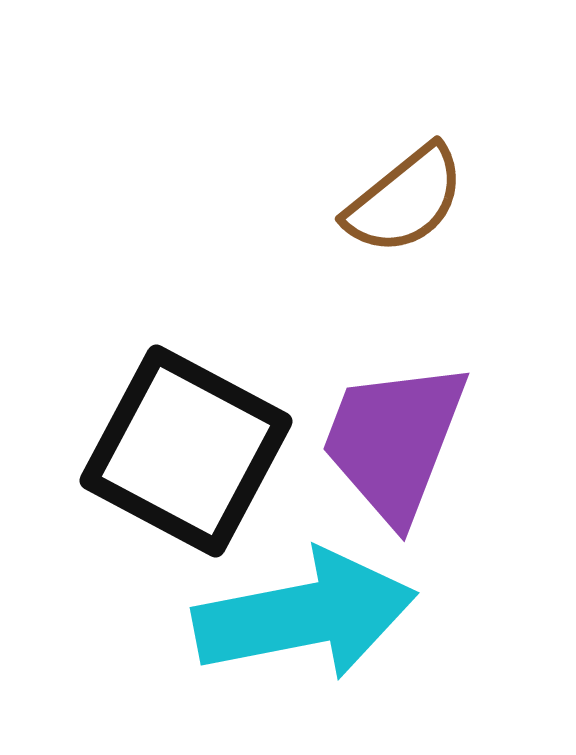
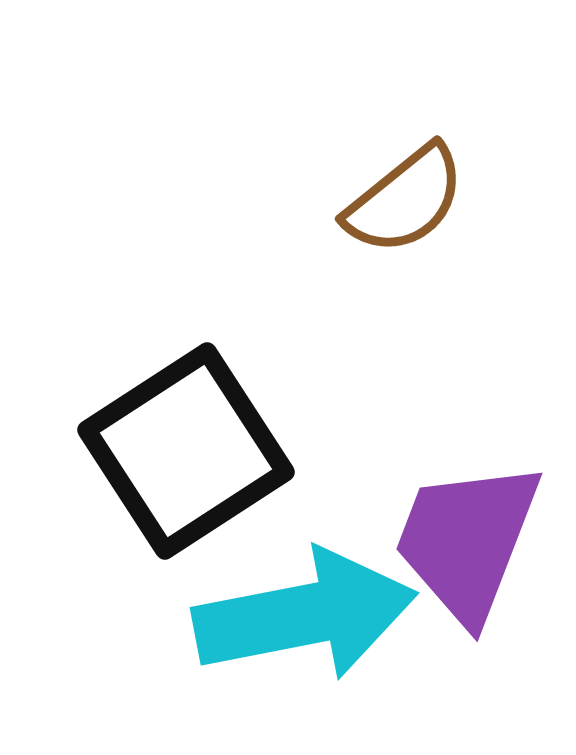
purple trapezoid: moved 73 px right, 100 px down
black square: rotated 29 degrees clockwise
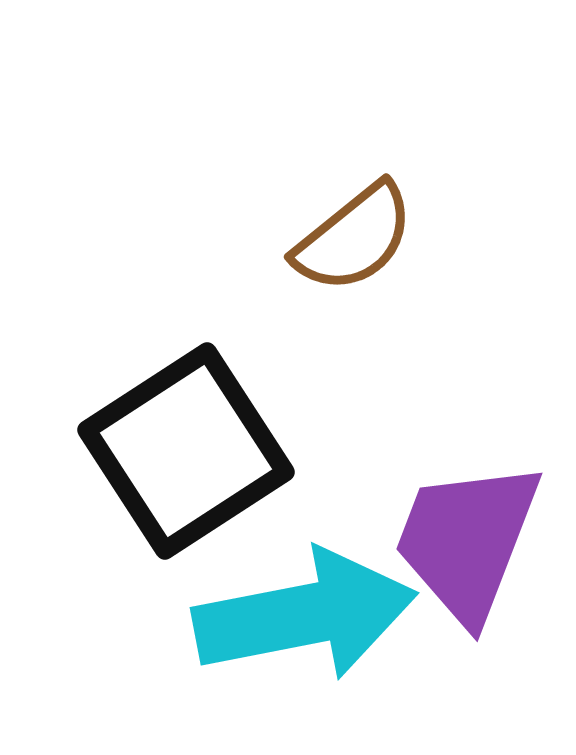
brown semicircle: moved 51 px left, 38 px down
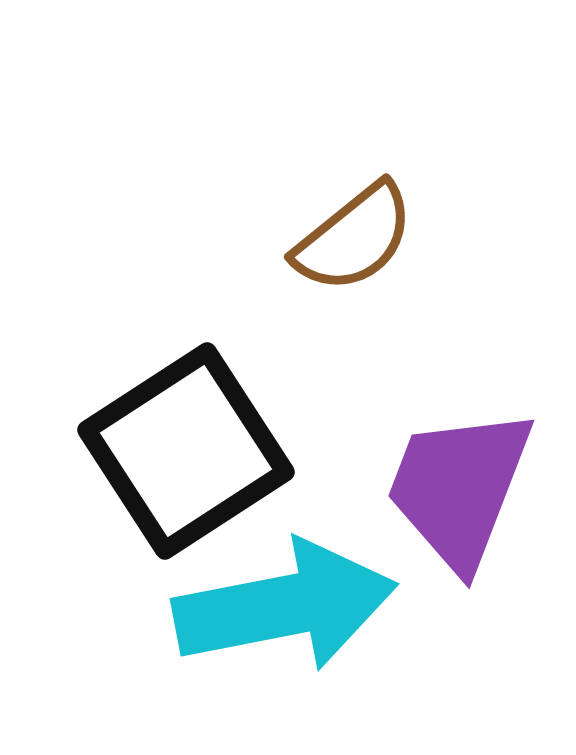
purple trapezoid: moved 8 px left, 53 px up
cyan arrow: moved 20 px left, 9 px up
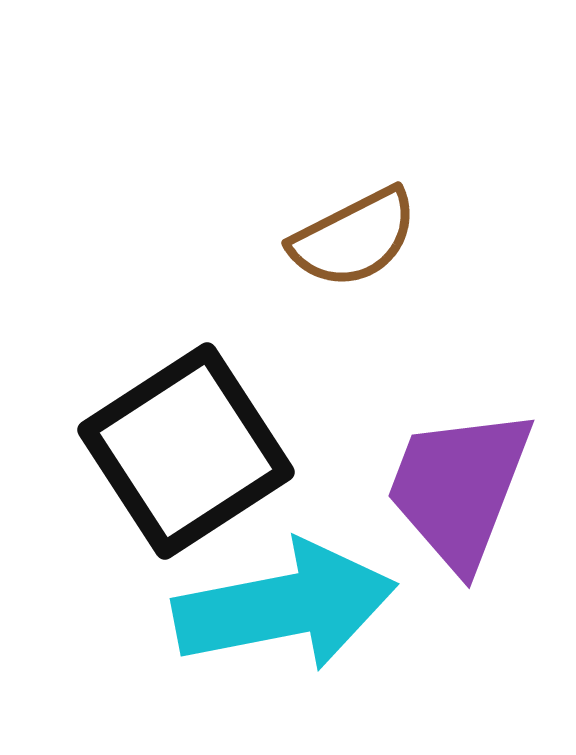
brown semicircle: rotated 12 degrees clockwise
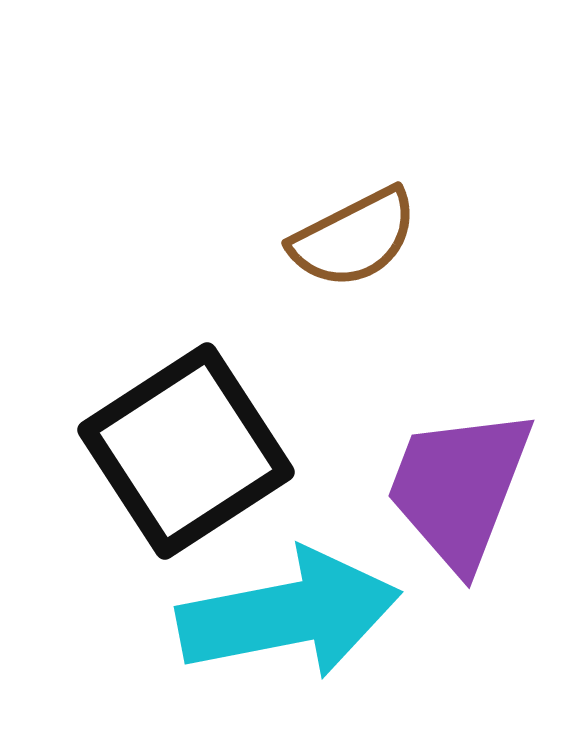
cyan arrow: moved 4 px right, 8 px down
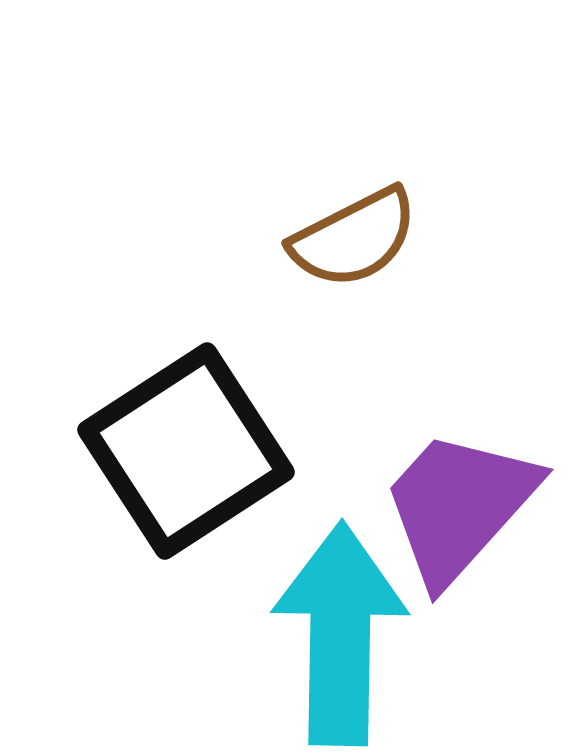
purple trapezoid: moved 18 px down; rotated 21 degrees clockwise
cyan arrow: moved 51 px right, 20 px down; rotated 78 degrees counterclockwise
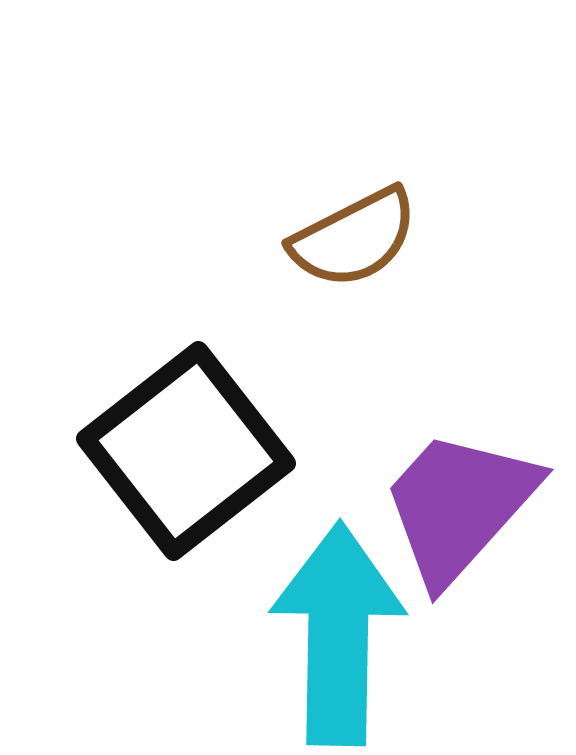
black square: rotated 5 degrees counterclockwise
cyan arrow: moved 2 px left
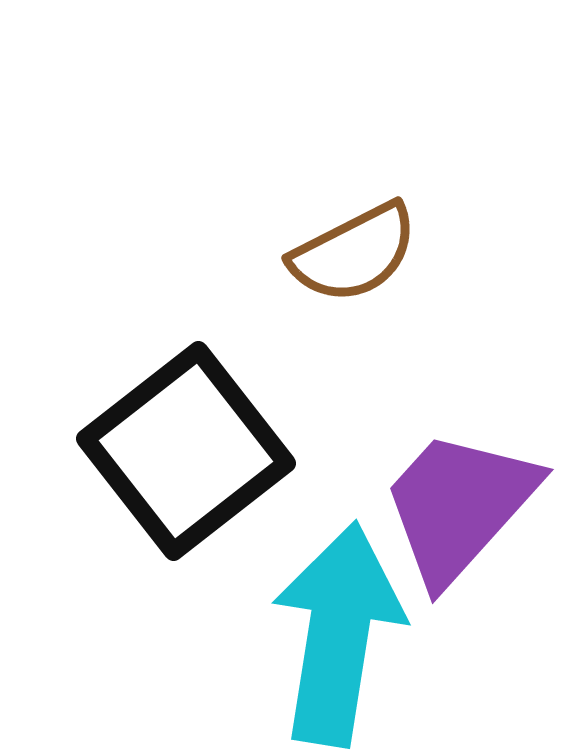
brown semicircle: moved 15 px down
cyan arrow: rotated 8 degrees clockwise
